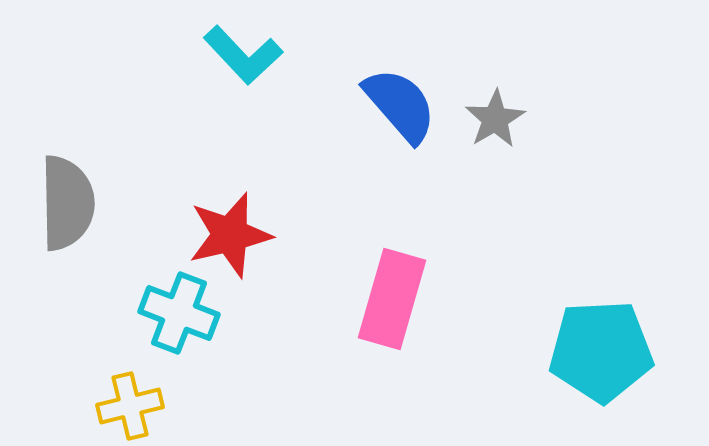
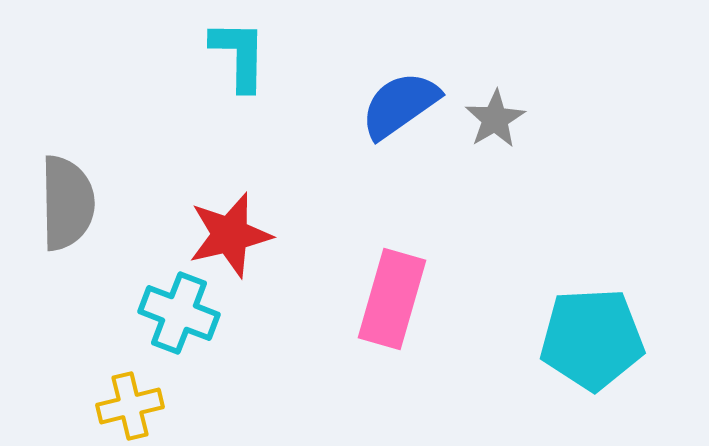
cyan L-shape: moved 4 px left; rotated 136 degrees counterclockwise
blue semicircle: rotated 84 degrees counterclockwise
cyan pentagon: moved 9 px left, 12 px up
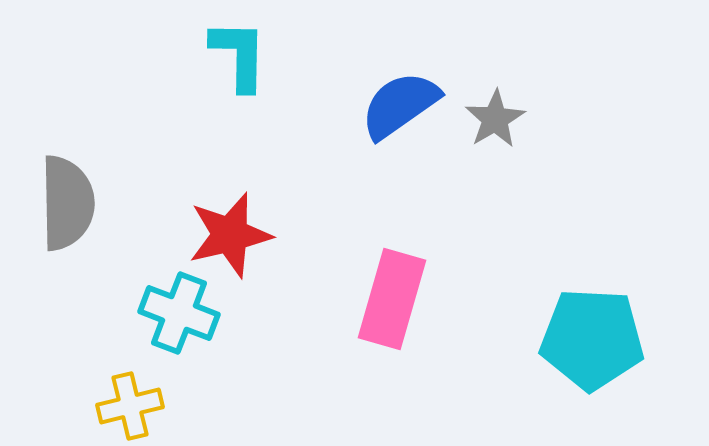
cyan pentagon: rotated 6 degrees clockwise
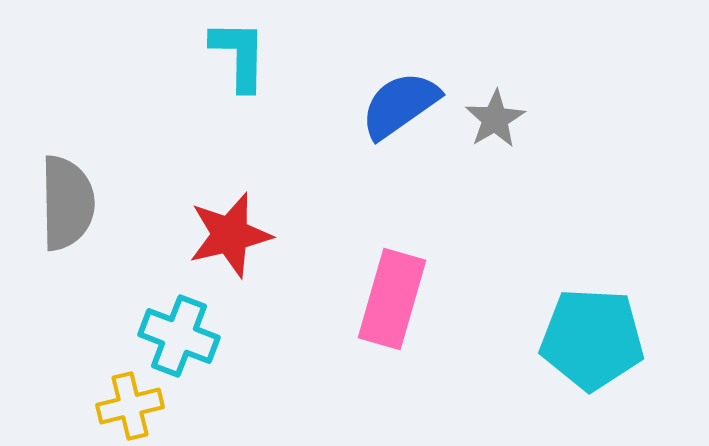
cyan cross: moved 23 px down
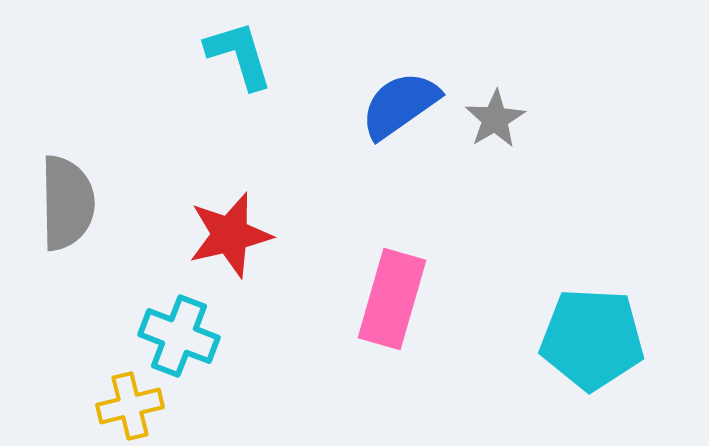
cyan L-shape: rotated 18 degrees counterclockwise
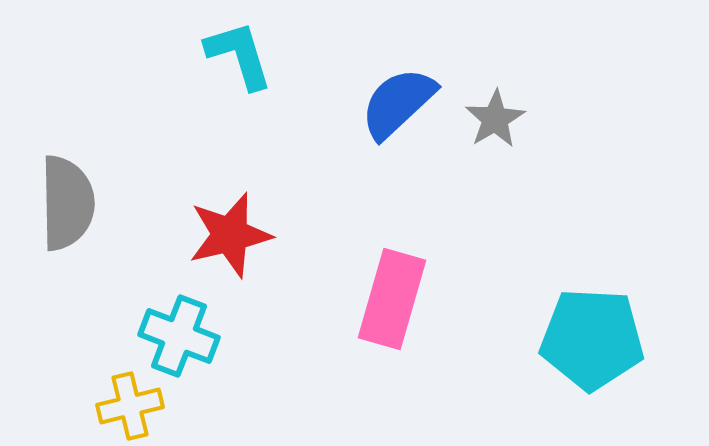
blue semicircle: moved 2 px left, 2 px up; rotated 8 degrees counterclockwise
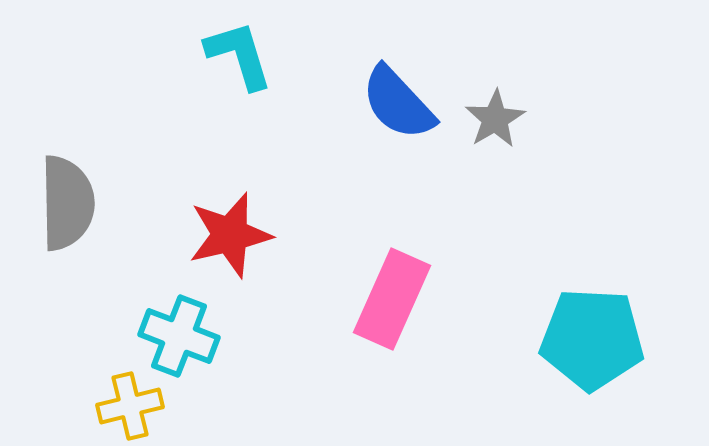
blue semicircle: rotated 90 degrees counterclockwise
pink rectangle: rotated 8 degrees clockwise
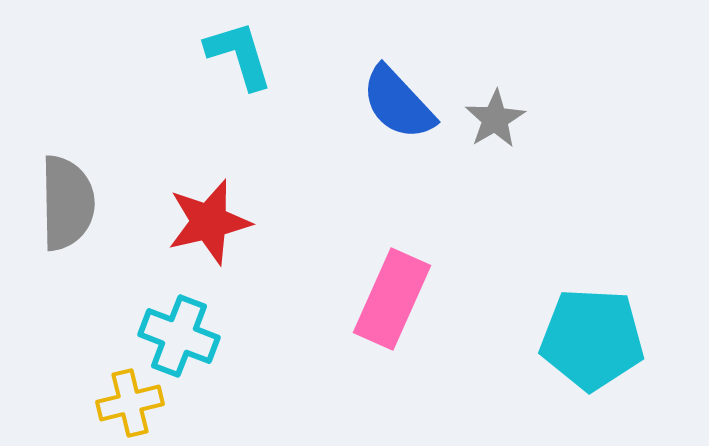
red star: moved 21 px left, 13 px up
yellow cross: moved 3 px up
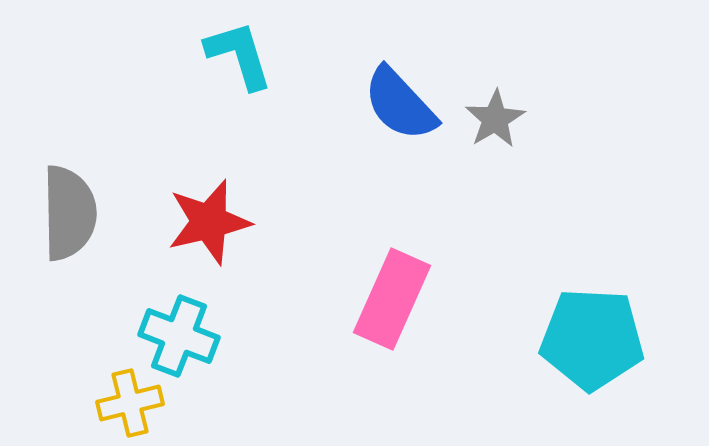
blue semicircle: moved 2 px right, 1 px down
gray semicircle: moved 2 px right, 10 px down
